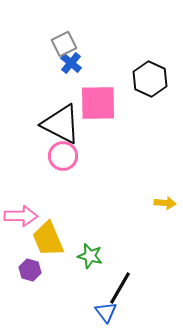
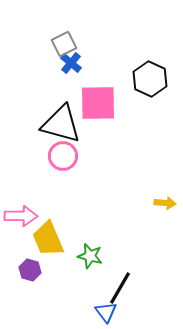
black triangle: rotated 12 degrees counterclockwise
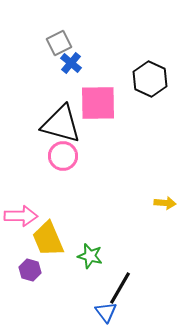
gray square: moved 5 px left, 1 px up
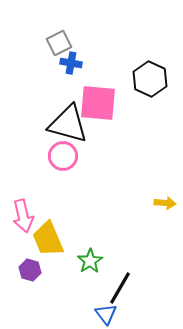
blue cross: rotated 30 degrees counterclockwise
pink square: rotated 6 degrees clockwise
black triangle: moved 7 px right
pink arrow: moved 2 px right; rotated 76 degrees clockwise
green star: moved 5 px down; rotated 25 degrees clockwise
blue triangle: moved 2 px down
